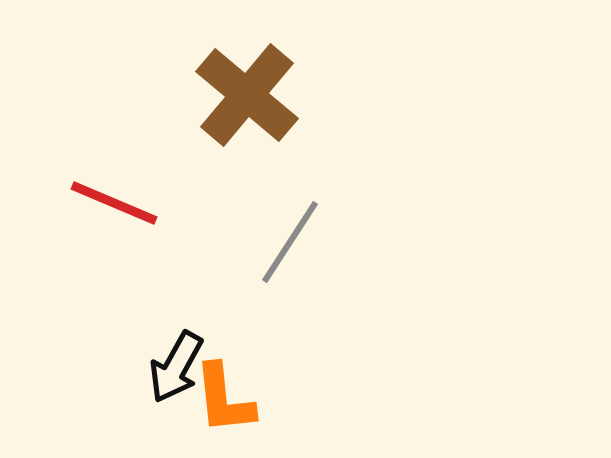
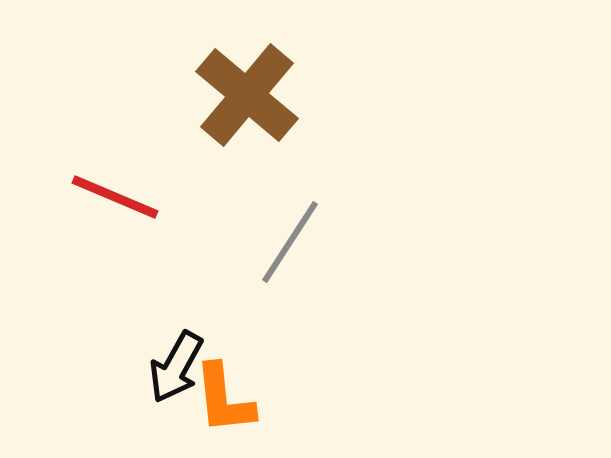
red line: moved 1 px right, 6 px up
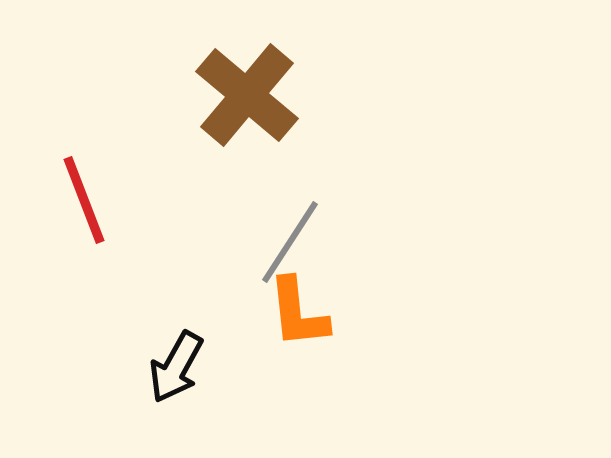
red line: moved 31 px left, 3 px down; rotated 46 degrees clockwise
orange L-shape: moved 74 px right, 86 px up
